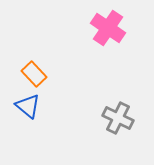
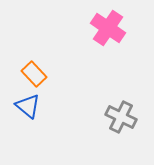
gray cross: moved 3 px right, 1 px up
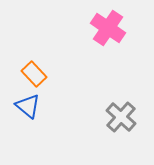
gray cross: rotated 16 degrees clockwise
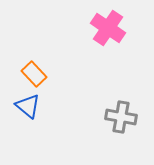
gray cross: rotated 32 degrees counterclockwise
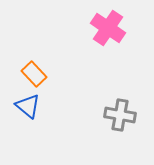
gray cross: moved 1 px left, 2 px up
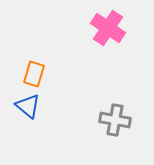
orange rectangle: rotated 60 degrees clockwise
gray cross: moved 5 px left, 5 px down
